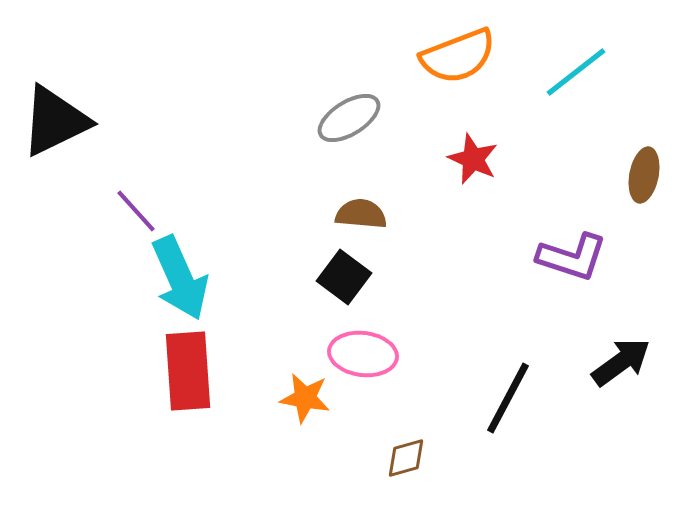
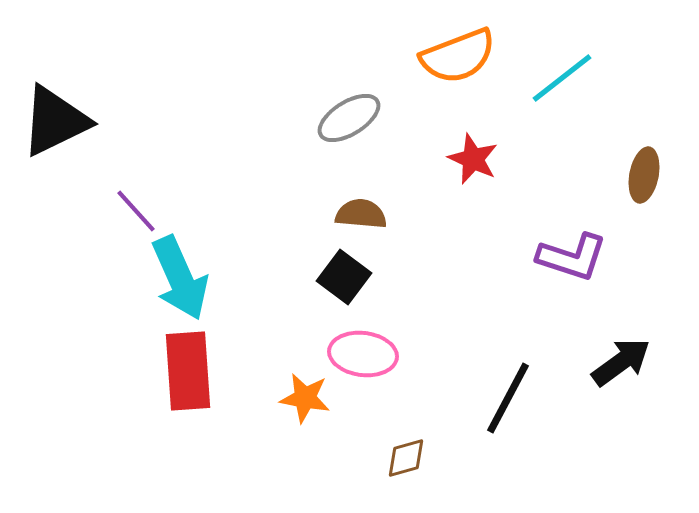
cyan line: moved 14 px left, 6 px down
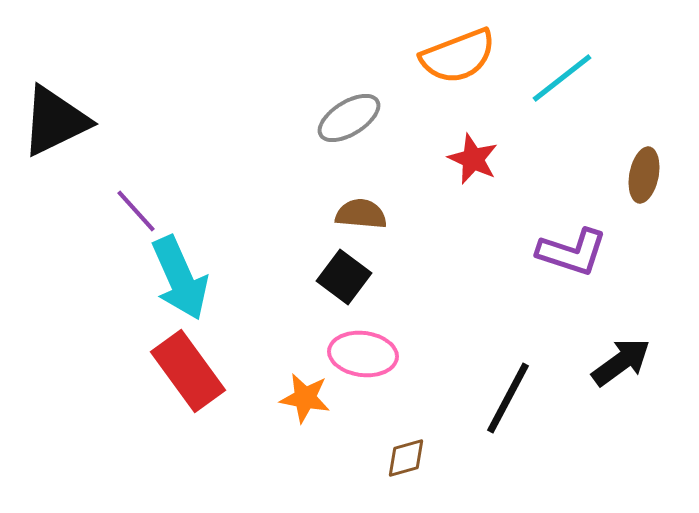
purple L-shape: moved 5 px up
red rectangle: rotated 32 degrees counterclockwise
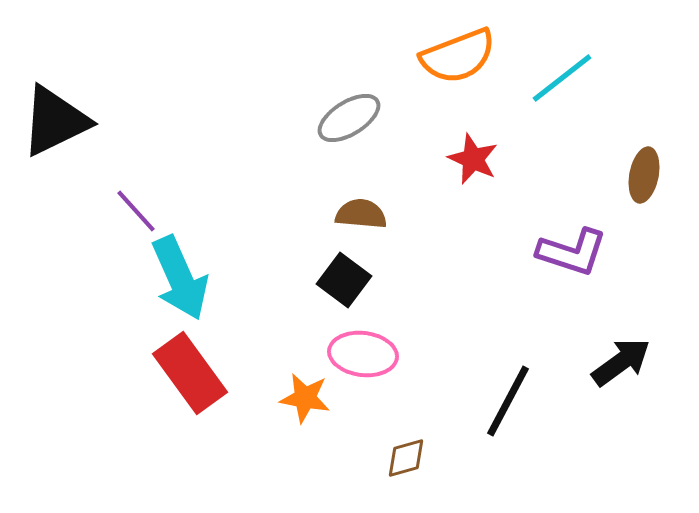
black square: moved 3 px down
red rectangle: moved 2 px right, 2 px down
black line: moved 3 px down
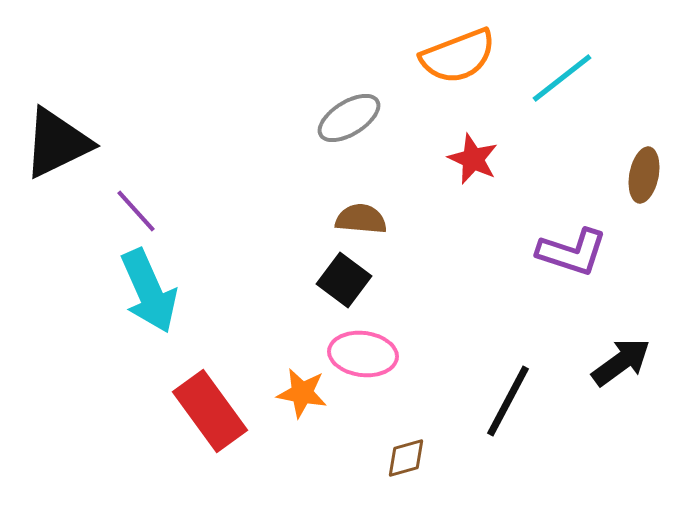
black triangle: moved 2 px right, 22 px down
brown semicircle: moved 5 px down
cyan arrow: moved 31 px left, 13 px down
red rectangle: moved 20 px right, 38 px down
orange star: moved 3 px left, 5 px up
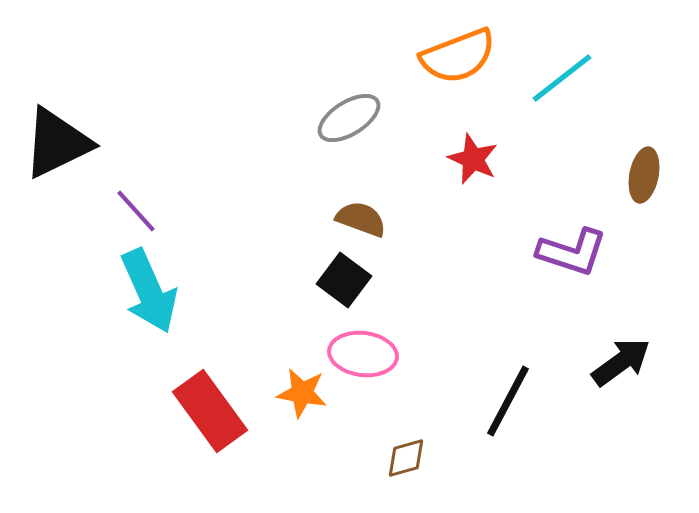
brown semicircle: rotated 15 degrees clockwise
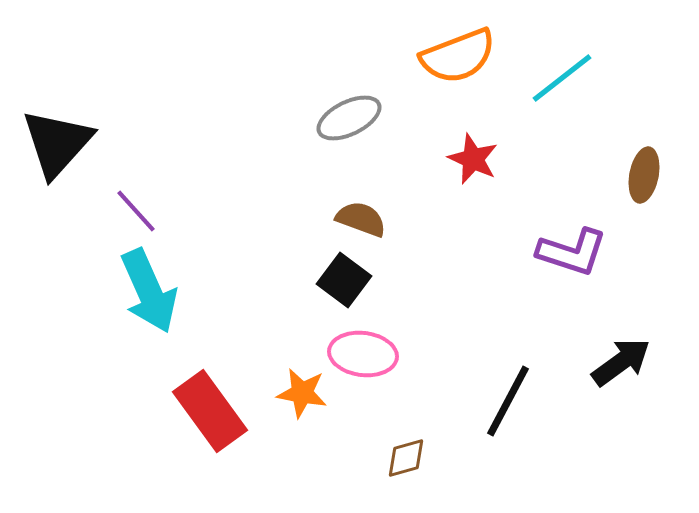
gray ellipse: rotated 6 degrees clockwise
black triangle: rotated 22 degrees counterclockwise
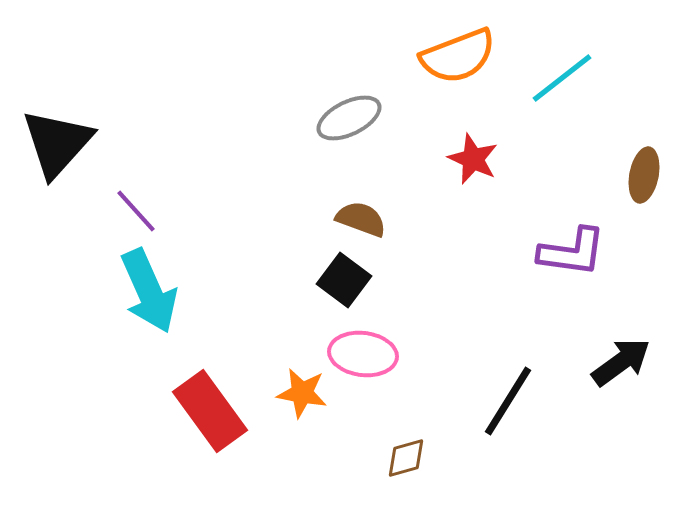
purple L-shape: rotated 10 degrees counterclockwise
black line: rotated 4 degrees clockwise
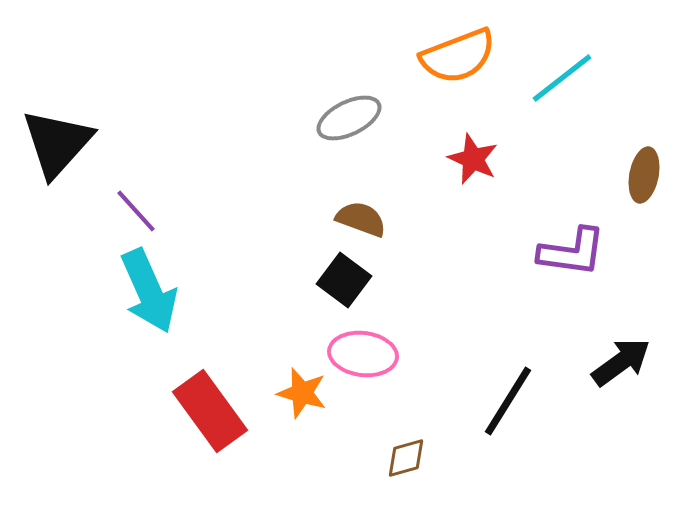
orange star: rotated 6 degrees clockwise
